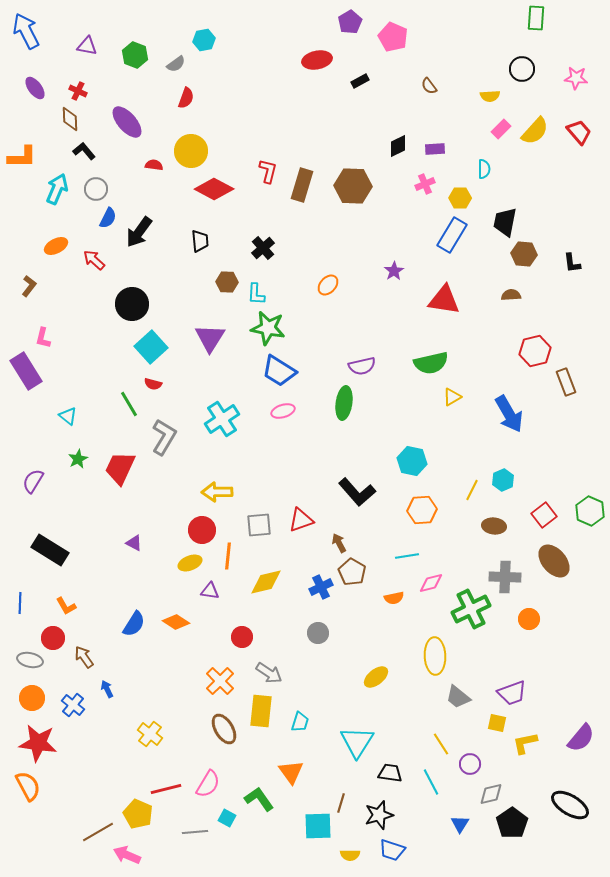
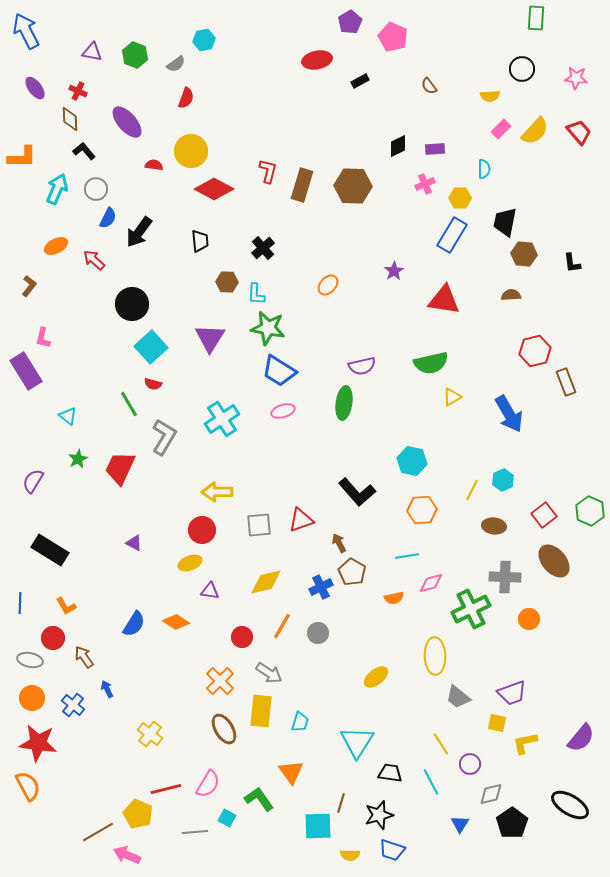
purple triangle at (87, 46): moved 5 px right, 6 px down
orange line at (228, 556): moved 54 px right, 70 px down; rotated 24 degrees clockwise
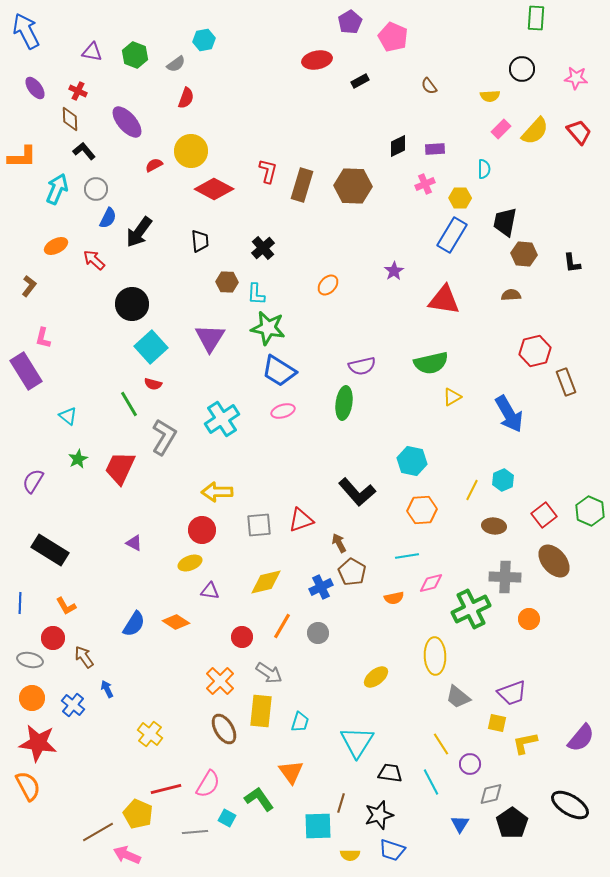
red semicircle at (154, 165): rotated 36 degrees counterclockwise
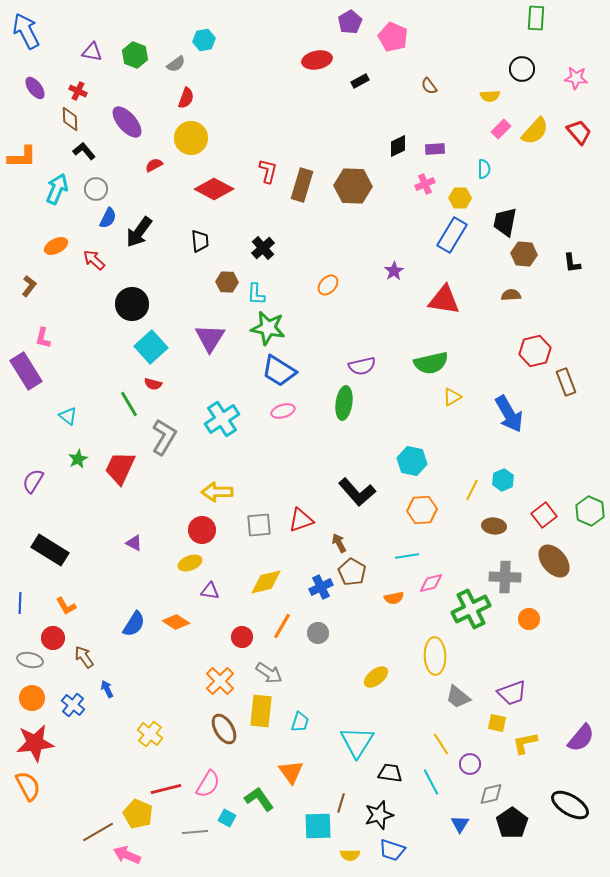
yellow circle at (191, 151): moved 13 px up
red star at (38, 743): moved 3 px left; rotated 15 degrees counterclockwise
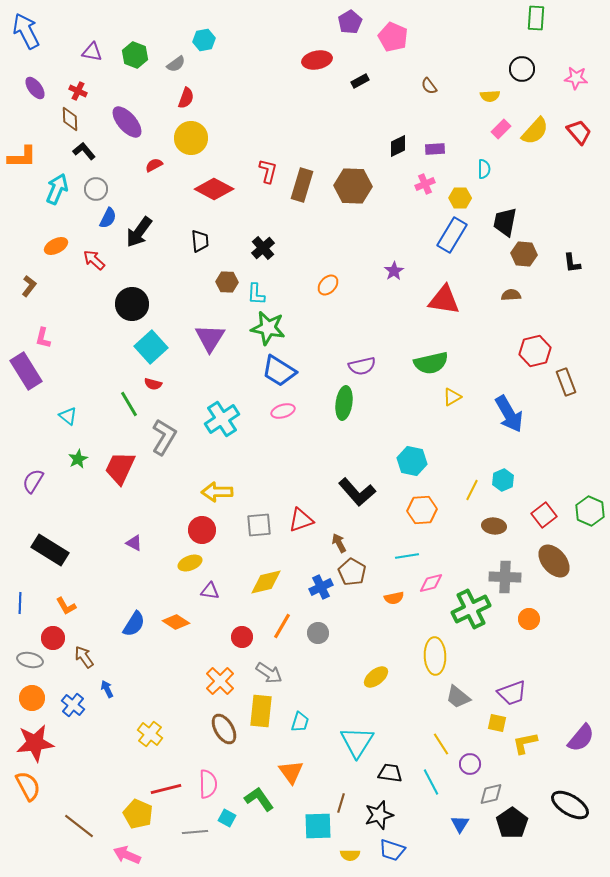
pink semicircle at (208, 784): rotated 32 degrees counterclockwise
brown line at (98, 832): moved 19 px left, 6 px up; rotated 68 degrees clockwise
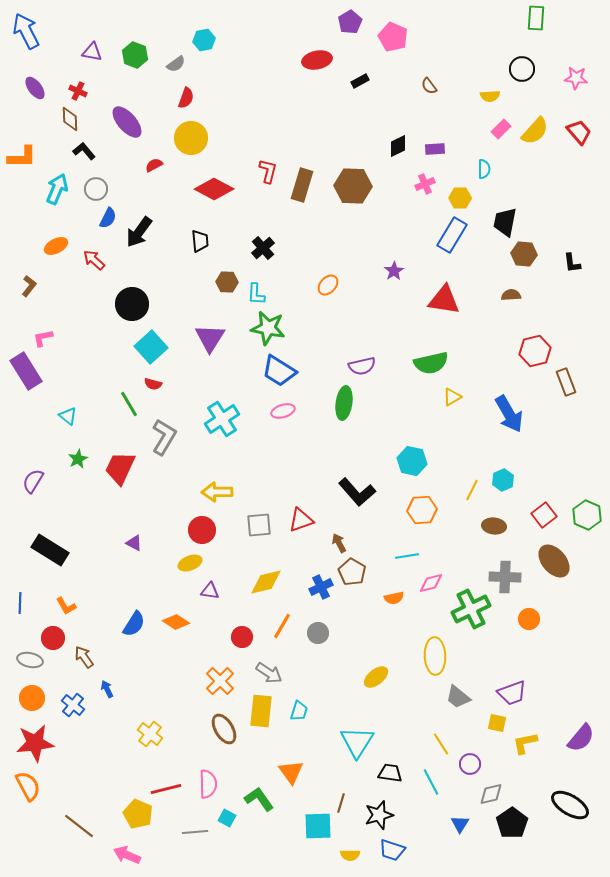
pink L-shape at (43, 338): rotated 65 degrees clockwise
green hexagon at (590, 511): moved 3 px left, 4 px down
cyan trapezoid at (300, 722): moved 1 px left, 11 px up
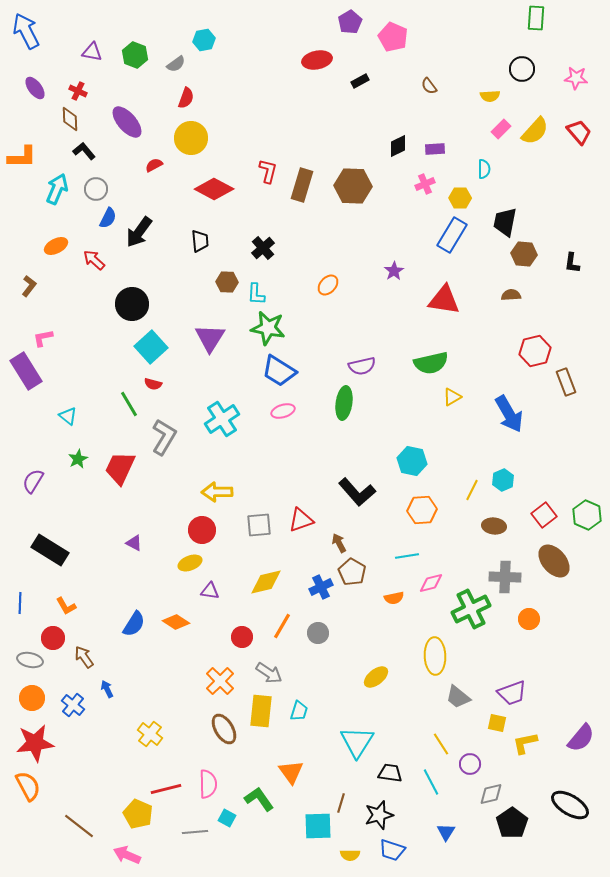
black L-shape at (572, 263): rotated 15 degrees clockwise
blue triangle at (460, 824): moved 14 px left, 8 px down
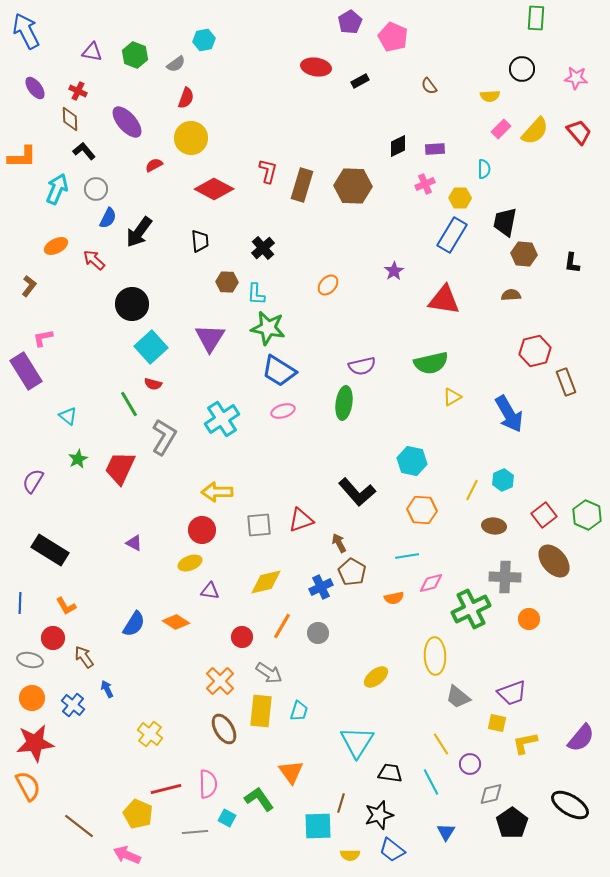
red ellipse at (317, 60): moved 1 px left, 7 px down; rotated 20 degrees clockwise
orange hexagon at (422, 510): rotated 8 degrees clockwise
blue trapezoid at (392, 850): rotated 20 degrees clockwise
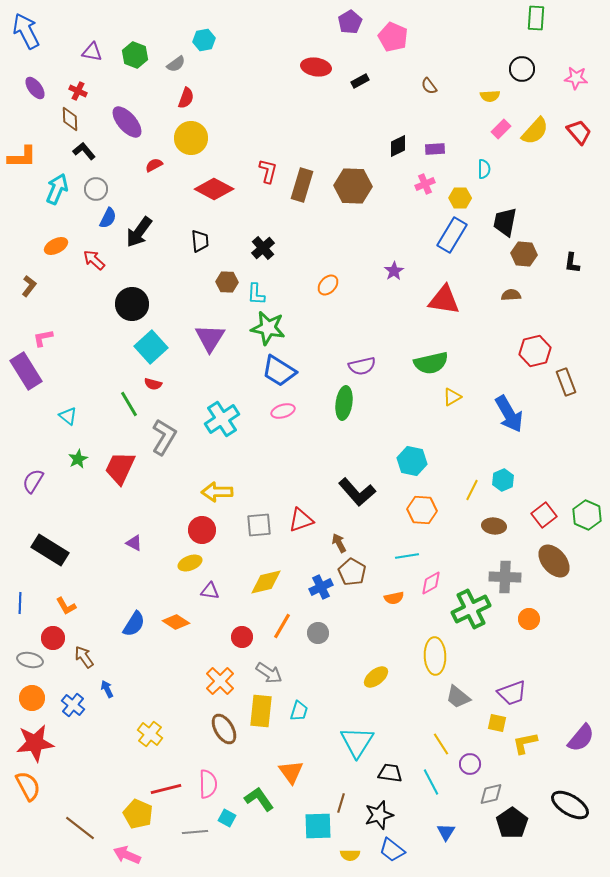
pink diamond at (431, 583): rotated 15 degrees counterclockwise
brown line at (79, 826): moved 1 px right, 2 px down
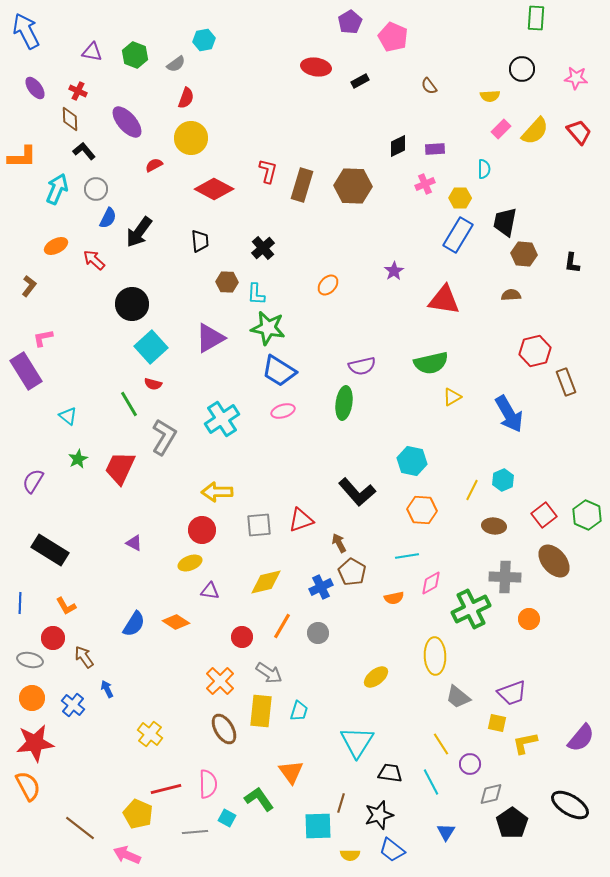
blue rectangle at (452, 235): moved 6 px right
purple triangle at (210, 338): rotated 28 degrees clockwise
